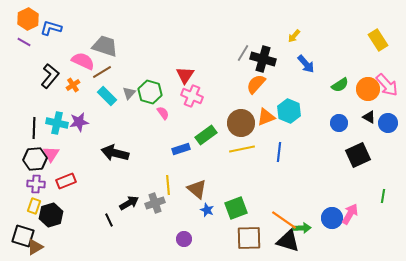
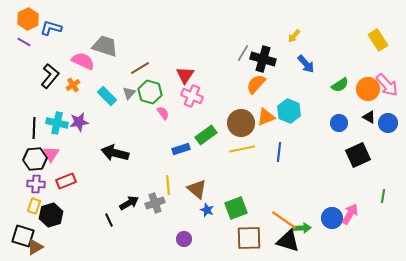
brown line at (102, 72): moved 38 px right, 4 px up
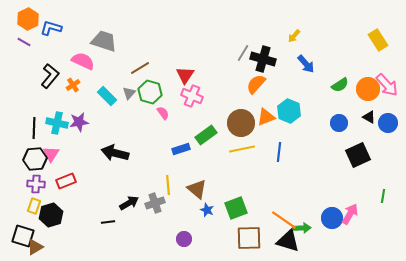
gray trapezoid at (105, 46): moved 1 px left, 5 px up
black line at (109, 220): moved 1 px left, 2 px down; rotated 72 degrees counterclockwise
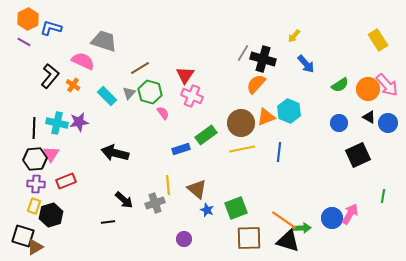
orange cross at (73, 85): rotated 24 degrees counterclockwise
black arrow at (129, 203): moved 5 px left, 3 px up; rotated 72 degrees clockwise
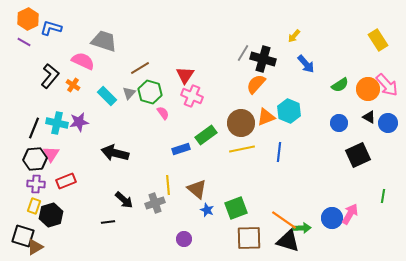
black line at (34, 128): rotated 20 degrees clockwise
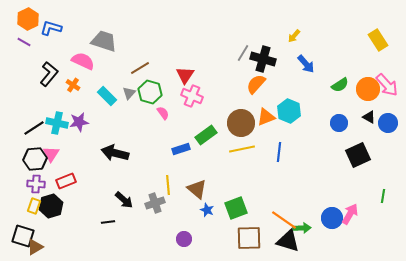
black L-shape at (50, 76): moved 1 px left, 2 px up
black line at (34, 128): rotated 35 degrees clockwise
black hexagon at (51, 215): moved 9 px up
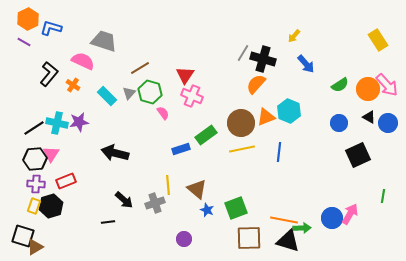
orange line at (284, 220): rotated 24 degrees counterclockwise
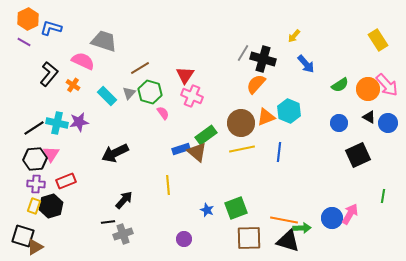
black arrow at (115, 153): rotated 40 degrees counterclockwise
brown triangle at (197, 189): moved 37 px up
black arrow at (124, 200): rotated 90 degrees counterclockwise
gray cross at (155, 203): moved 32 px left, 31 px down
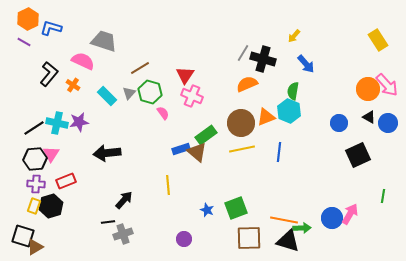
orange semicircle at (256, 84): moved 9 px left; rotated 25 degrees clockwise
green semicircle at (340, 85): moved 47 px left, 6 px down; rotated 132 degrees clockwise
black arrow at (115, 153): moved 8 px left; rotated 20 degrees clockwise
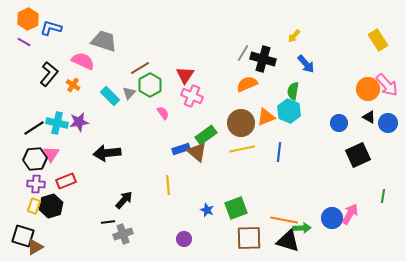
green hexagon at (150, 92): moved 7 px up; rotated 15 degrees clockwise
cyan rectangle at (107, 96): moved 3 px right
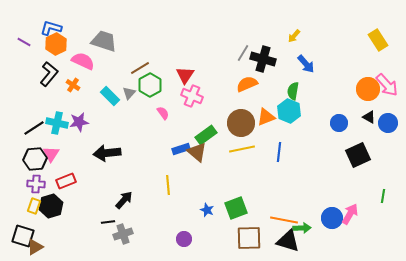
orange hexagon at (28, 19): moved 28 px right, 25 px down
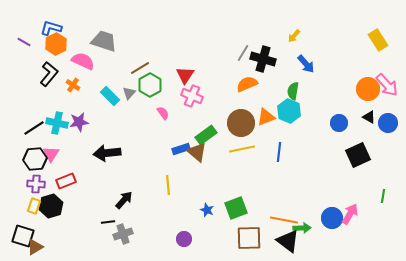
black triangle at (288, 241): rotated 20 degrees clockwise
